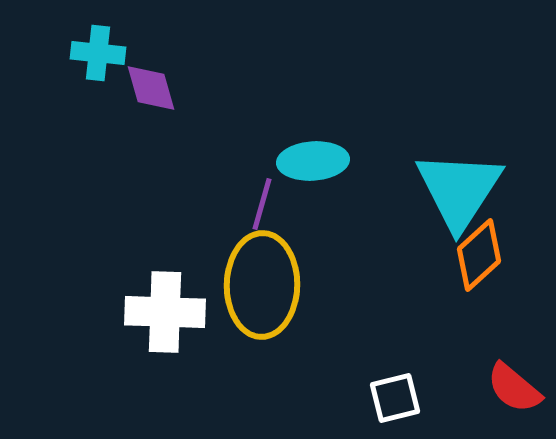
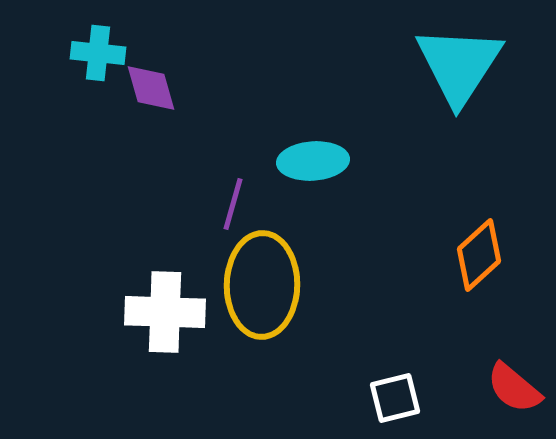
cyan triangle: moved 125 px up
purple line: moved 29 px left
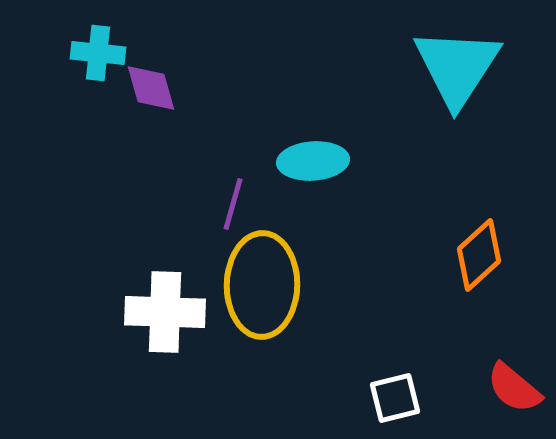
cyan triangle: moved 2 px left, 2 px down
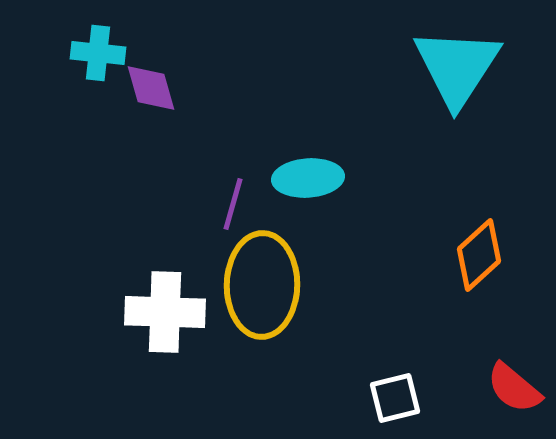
cyan ellipse: moved 5 px left, 17 px down
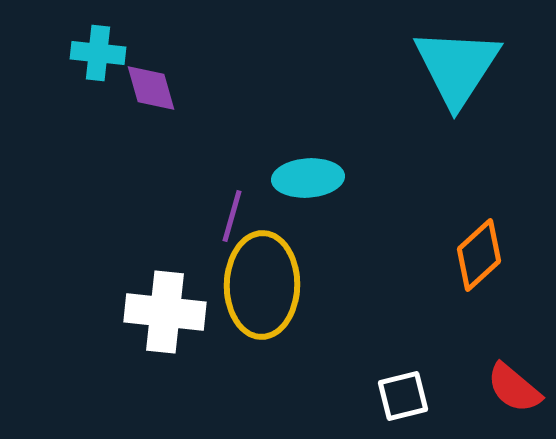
purple line: moved 1 px left, 12 px down
white cross: rotated 4 degrees clockwise
white square: moved 8 px right, 2 px up
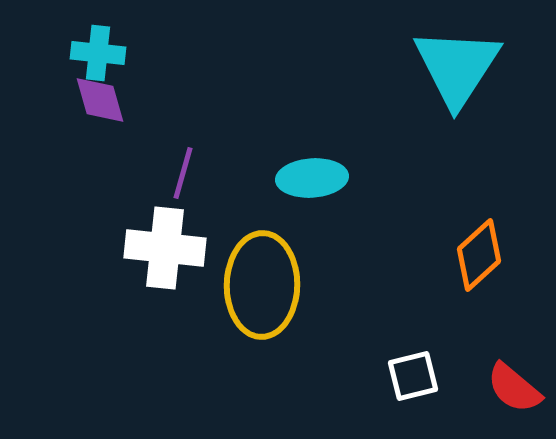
purple diamond: moved 51 px left, 12 px down
cyan ellipse: moved 4 px right
purple line: moved 49 px left, 43 px up
white cross: moved 64 px up
white square: moved 10 px right, 20 px up
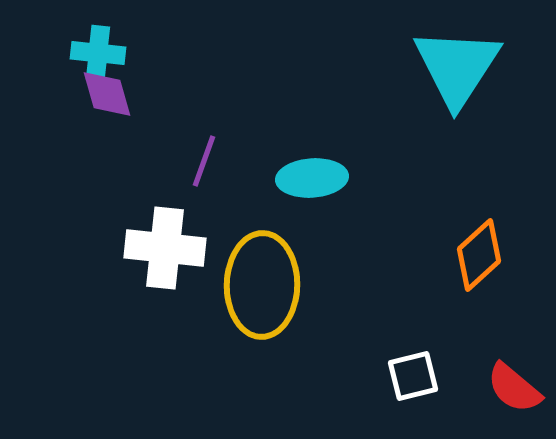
purple diamond: moved 7 px right, 6 px up
purple line: moved 21 px right, 12 px up; rotated 4 degrees clockwise
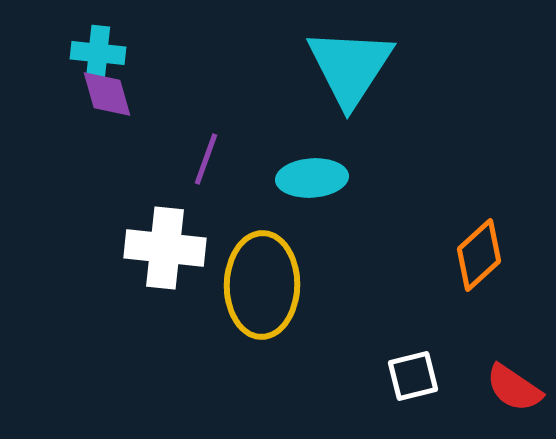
cyan triangle: moved 107 px left
purple line: moved 2 px right, 2 px up
red semicircle: rotated 6 degrees counterclockwise
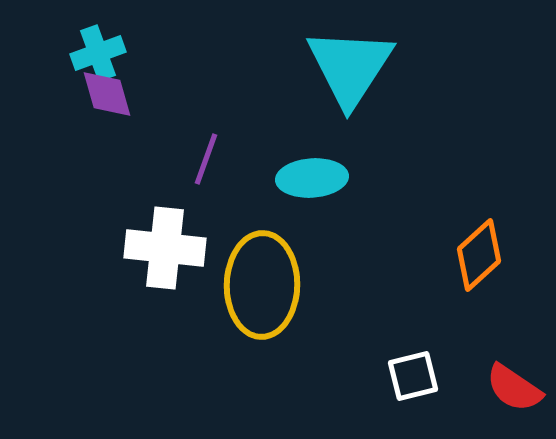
cyan cross: rotated 26 degrees counterclockwise
